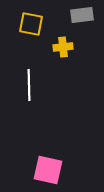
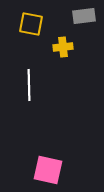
gray rectangle: moved 2 px right, 1 px down
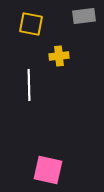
yellow cross: moved 4 px left, 9 px down
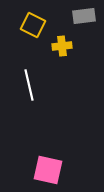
yellow square: moved 2 px right, 1 px down; rotated 15 degrees clockwise
yellow cross: moved 3 px right, 10 px up
white line: rotated 12 degrees counterclockwise
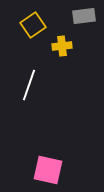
yellow square: rotated 30 degrees clockwise
white line: rotated 32 degrees clockwise
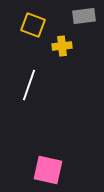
yellow square: rotated 35 degrees counterclockwise
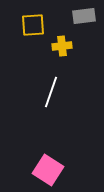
yellow square: rotated 25 degrees counterclockwise
white line: moved 22 px right, 7 px down
pink square: rotated 20 degrees clockwise
